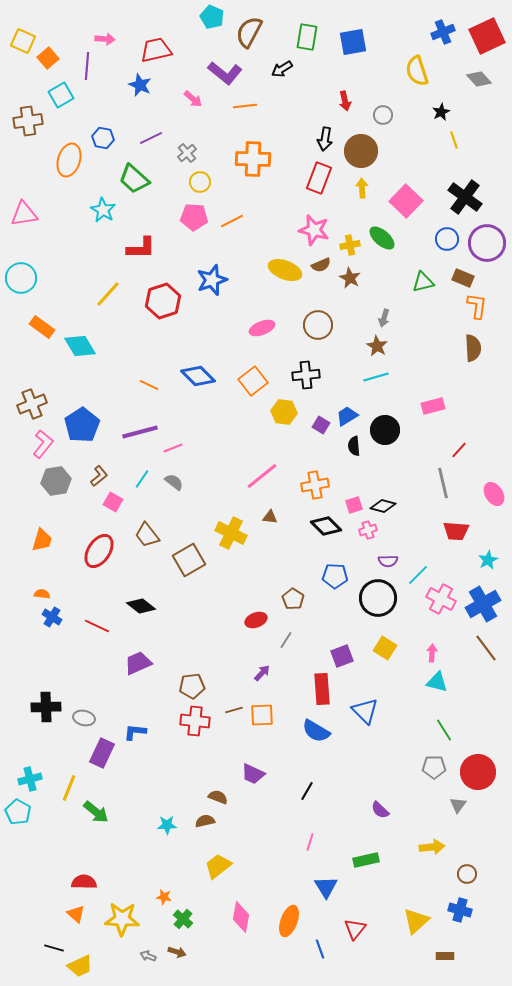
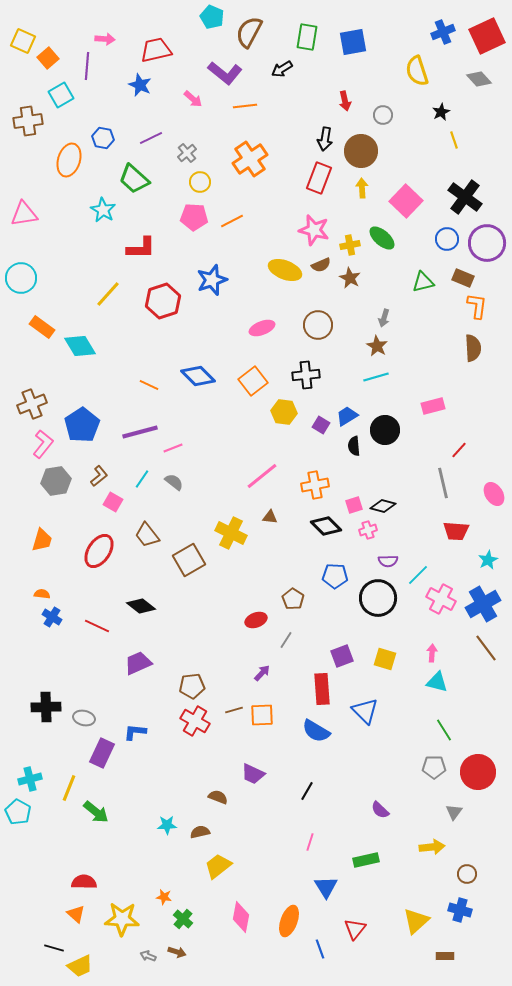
orange cross at (253, 159): moved 3 px left; rotated 36 degrees counterclockwise
yellow square at (385, 648): moved 11 px down; rotated 15 degrees counterclockwise
red cross at (195, 721): rotated 24 degrees clockwise
gray triangle at (458, 805): moved 4 px left, 7 px down
brown semicircle at (205, 821): moved 5 px left, 11 px down
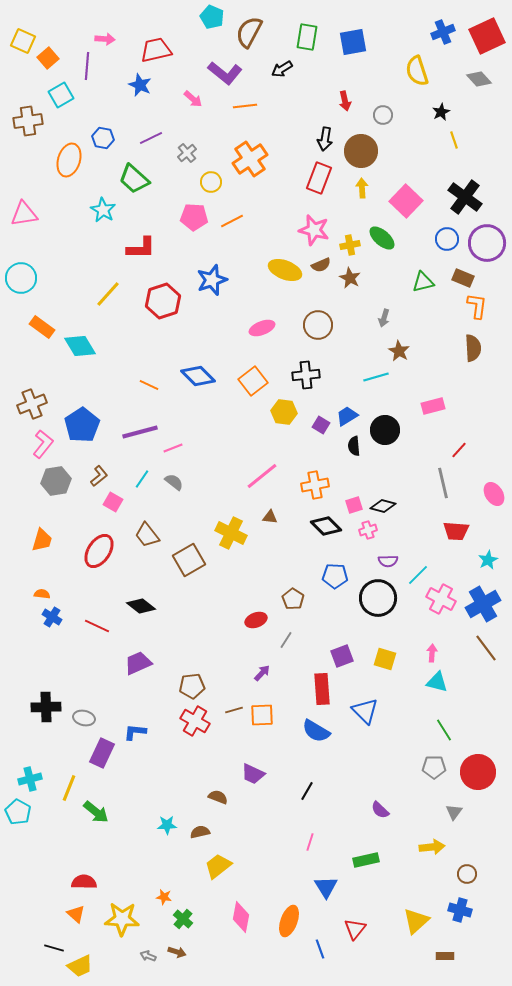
yellow circle at (200, 182): moved 11 px right
brown star at (377, 346): moved 22 px right, 5 px down
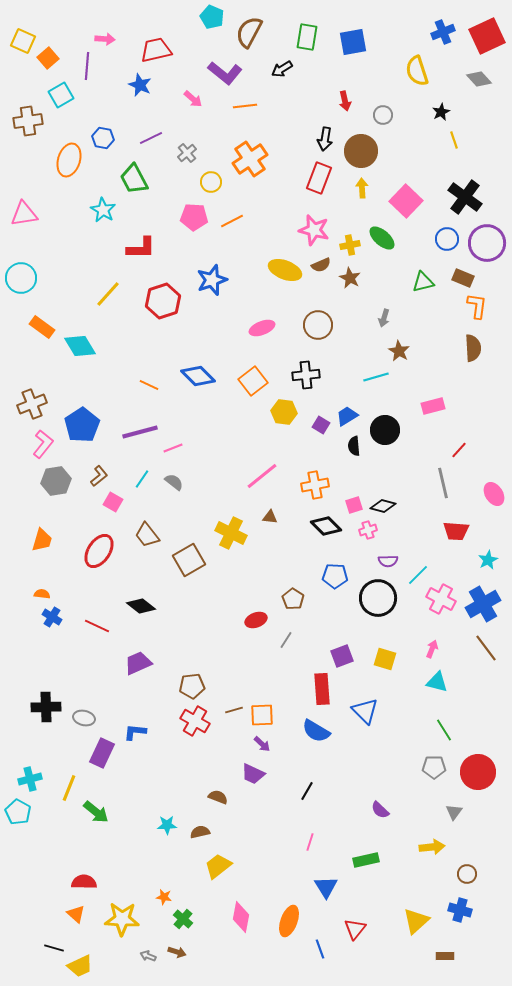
green trapezoid at (134, 179): rotated 20 degrees clockwise
pink arrow at (432, 653): moved 4 px up; rotated 18 degrees clockwise
purple arrow at (262, 673): moved 71 px down; rotated 90 degrees clockwise
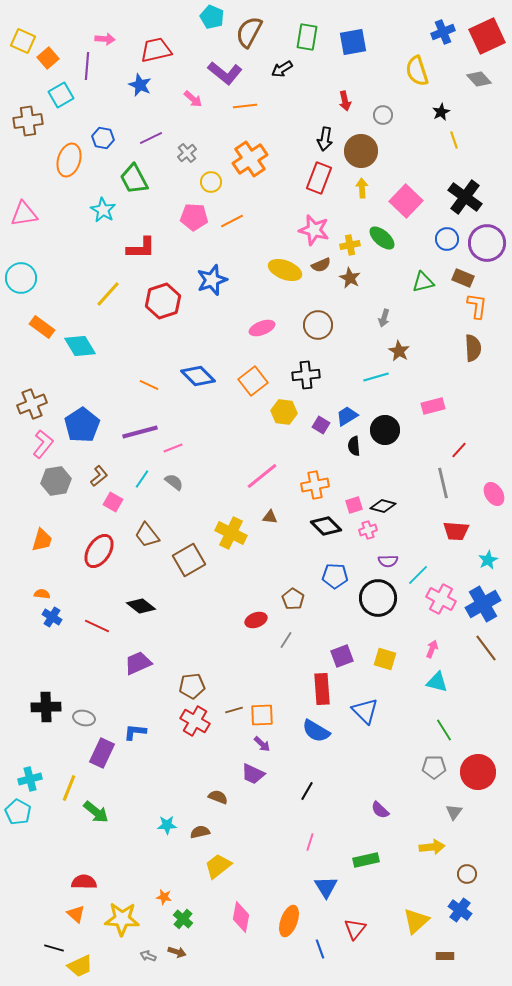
blue cross at (460, 910): rotated 20 degrees clockwise
